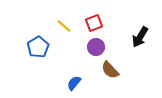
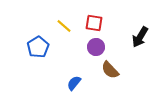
red square: rotated 30 degrees clockwise
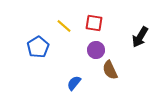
purple circle: moved 3 px down
brown semicircle: rotated 18 degrees clockwise
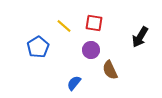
purple circle: moved 5 px left
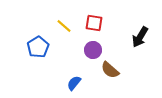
purple circle: moved 2 px right
brown semicircle: rotated 24 degrees counterclockwise
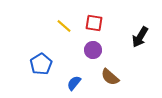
blue pentagon: moved 3 px right, 17 px down
brown semicircle: moved 7 px down
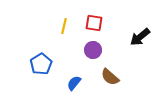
yellow line: rotated 63 degrees clockwise
black arrow: rotated 20 degrees clockwise
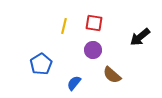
brown semicircle: moved 2 px right, 2 px up
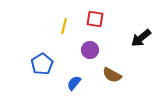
red square: moved 1 px right, 4 px up
black arrow: moved 1 px right, 1 px down
purple circle: moved 3 px left
blue pentagon: moved 1 px right
brown semicircle: rotated 12 degrees counterclockwise
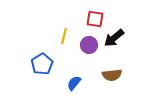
yellow line: moved 10 px down
black arrow: moved 27 px left
purple circle: moved 1 px left, 5 px up
brown semicircle: rotated 36 degrees counterclockwise
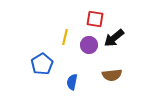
yellow line: moved 1 px right, 1 px down
blue semicircle: moved 2 px left, 1 px up; rotated 28 degrees counterclockwise
